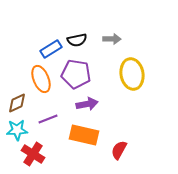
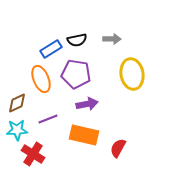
red semicircle: moved 1 px left, 2 px up
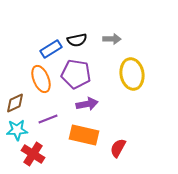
brown diamond: moved 2 px left
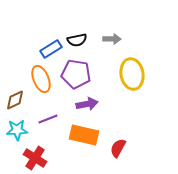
brown diamond: moved 3 px up
red cross: moved 2 px right, 4 px down
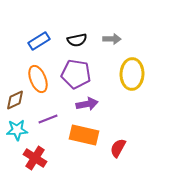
blue rectangle: moved 12 px left, 8 px up
yellow ellipse: rotated 12 degrees clockwise
orange ellipse: moved 3 px left
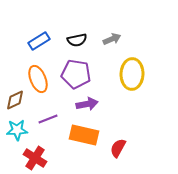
gray arrow: rotated 24 degrees counterclockwise
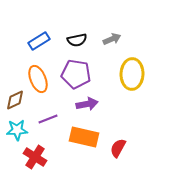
orange rectangle: moved 2 px down
red cross: moved 1 px up
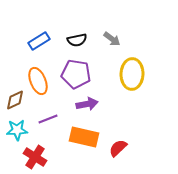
gray arrow: rotated 60 degrees clockwise
orange ellipse: moved 2 px down
red semicircle: rotated 18 degrees clockwise
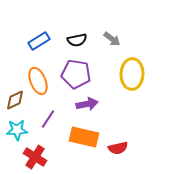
purple line: rotated 36 degrees counterclockwise
red semicircle: rotated 150 degrees counterclockwise
